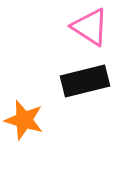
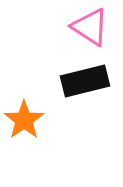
orange star: rotated 21 degrees clockwise
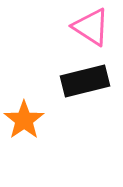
pink triangle: moved 1 px right
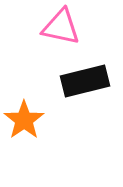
pink triangle: moved 30 px left; rotated 21 degrees counterclockwise
